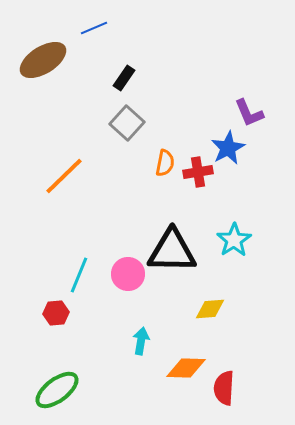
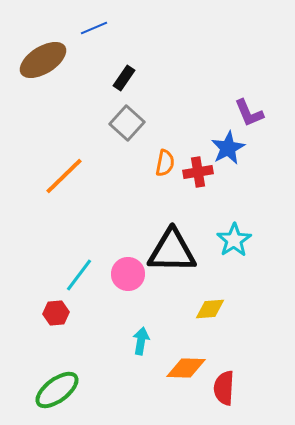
cyan line: rotated 15 degrees clockwise
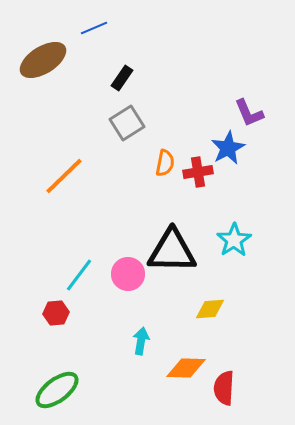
black rectangle: moved 2 px left
gray square: rotated 16 degrees clockwise
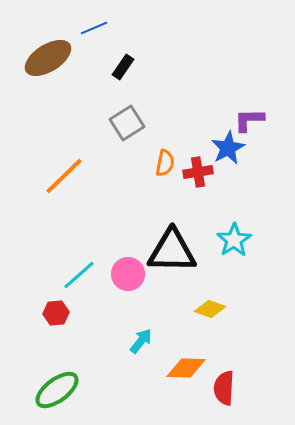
brown ellipse: moved 5 px right, 2 px up
black rectangle: moved 1 px right, 11 px up
purple L-shape: moved 7 px down; rotated 112 degrees clockwise
cyan line: rotated 12 degrees clockwise
yellow diamond: rotated 24 degrees clockwise
cyan arrow: rotated 28 degrees clockwise
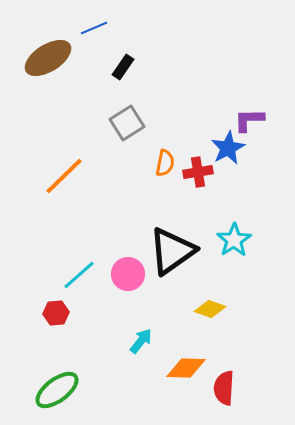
black triangle: rotated 36 degrees counterclockwise
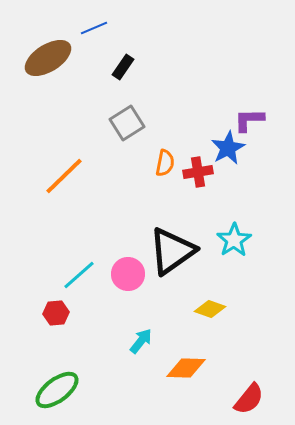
red semicircle: moved 25 px right, 11 px down; rotated 144 degrees counterclockwise
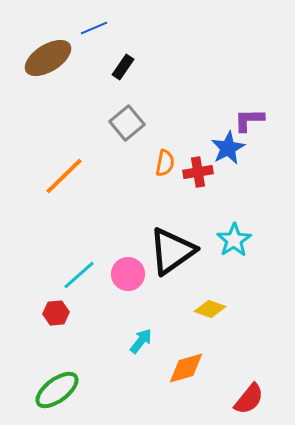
gray square: rotated 8 degrees counterclockwise
orange diamond: rotated 18 degrees counterclockwise
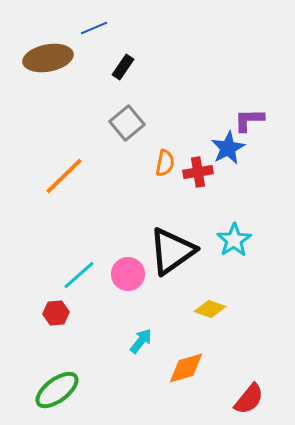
brown ellipse: rotated 21 degrees clockwise
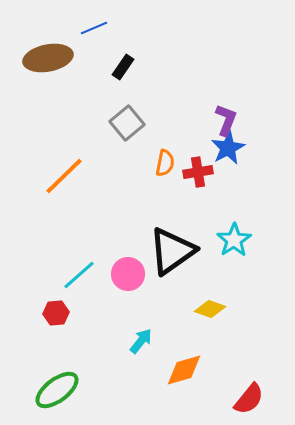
purple L-shape: moved 23 px left; rotated 112 degrees clockwise
orange diamond: moved 2 px left, 2 px down
